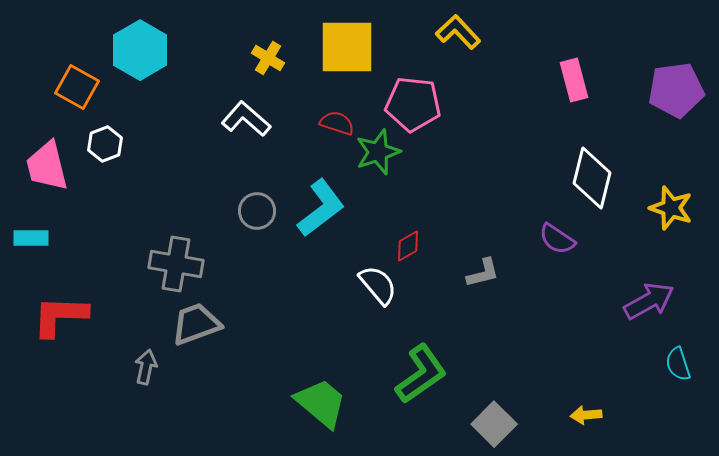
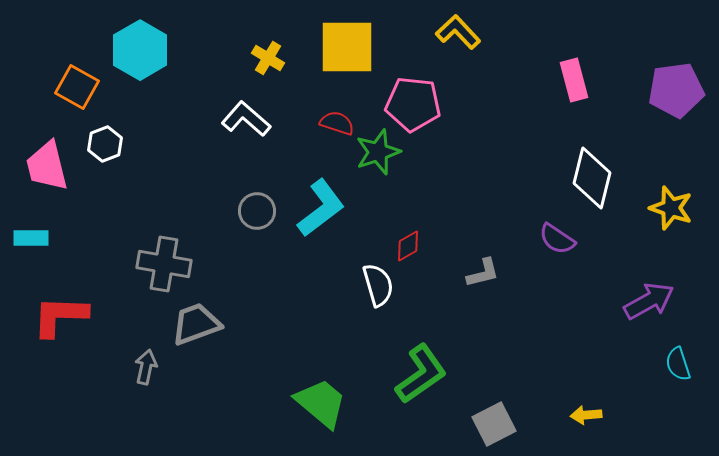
gray cross: moved 12 px left
white semicircle: rotated 24 degrees clockwise
gray square: rotated 18 degrees clockwise
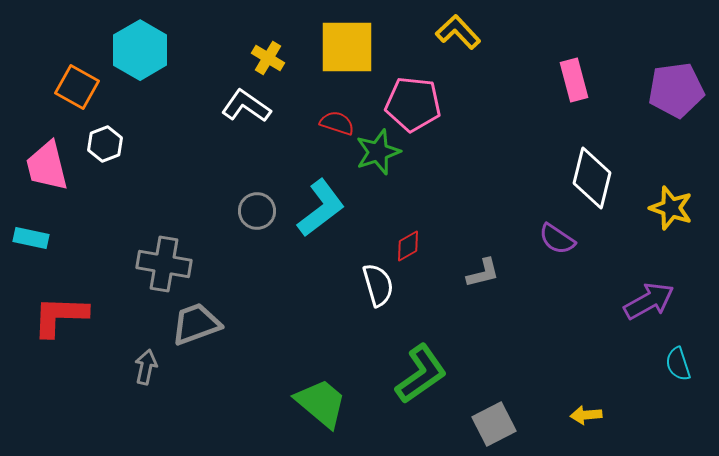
white L-shape: moved 13 px up; rotated 6 degrees counterclockwise
cyan rectangle: rotated 12 degrees clockwise
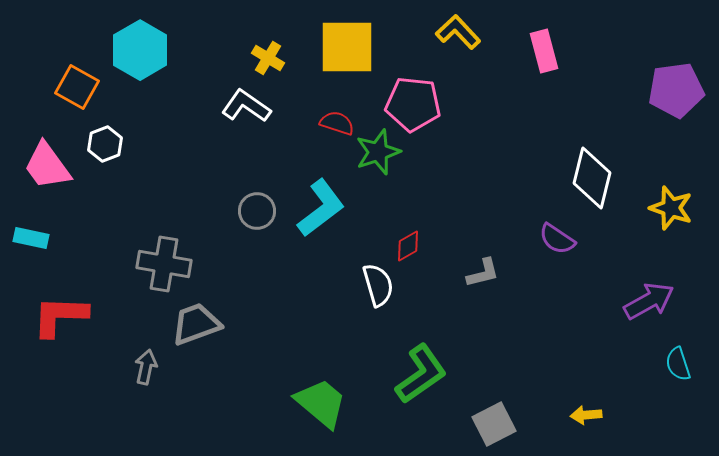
pink rectangle: moved 30 px left, 29 px up
pink trapezoid: rotated 22 degrees counterclockwise
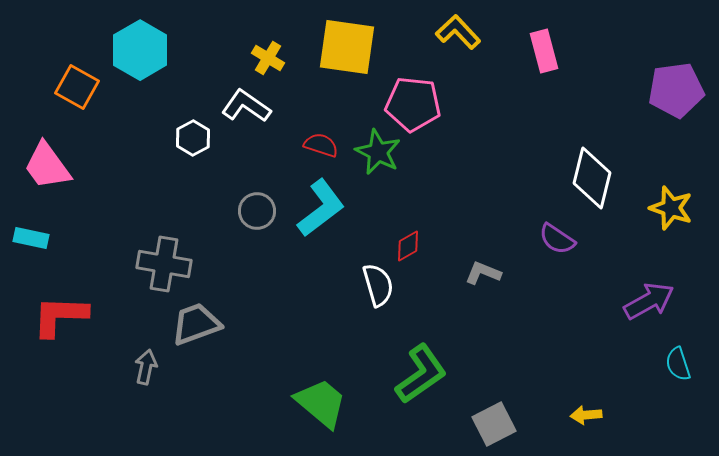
yellow square: rotated 8 degrees clockwise
red semicircle: moved 16 px left, 22 px down
white hexagon: moved 88 px right, 6 px up; rotated 8 degrees counterclockwise
green star: rotated 27 degrees counterclockwise
gray L-shape: rotated 144 degrees counterclockwise
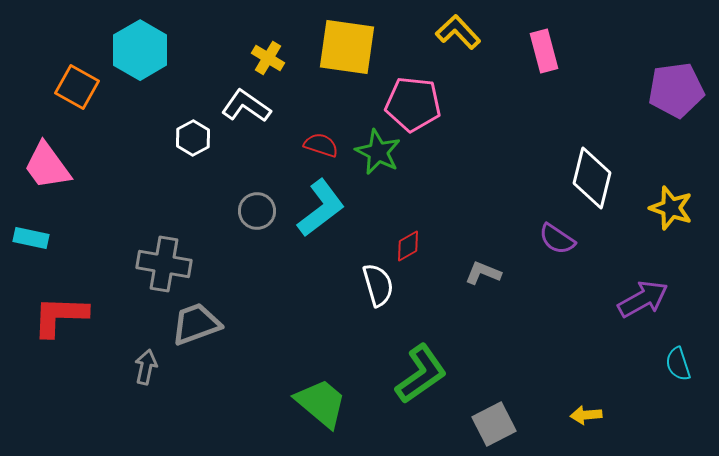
purple arrow: moved 6 px left, 2 px up
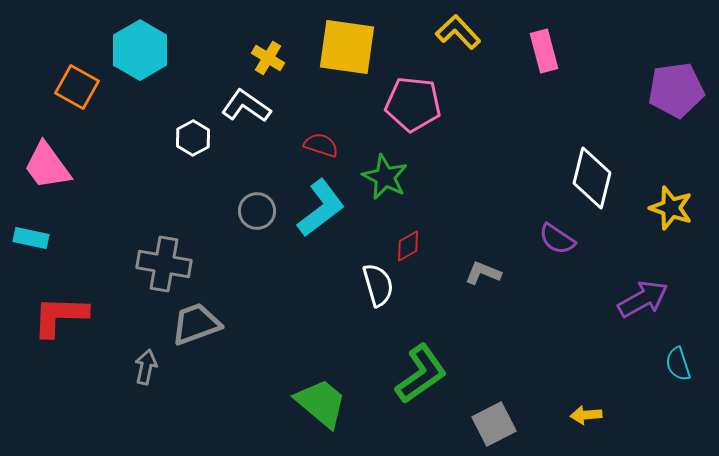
green star: moved 7 px right, 25 px down
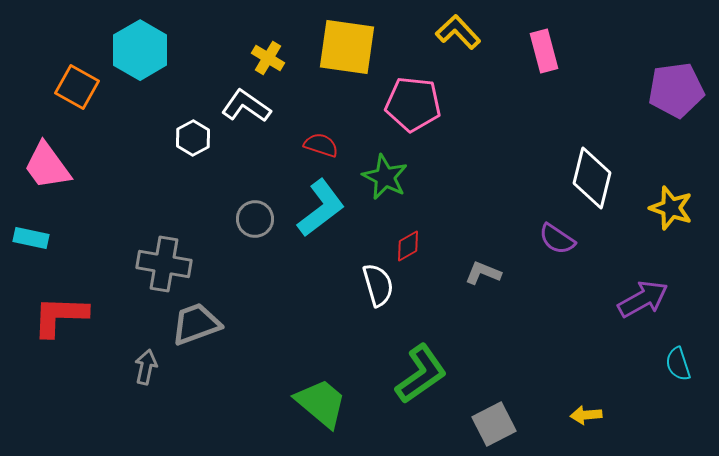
gray circle: moved 2 px left, 8 px down
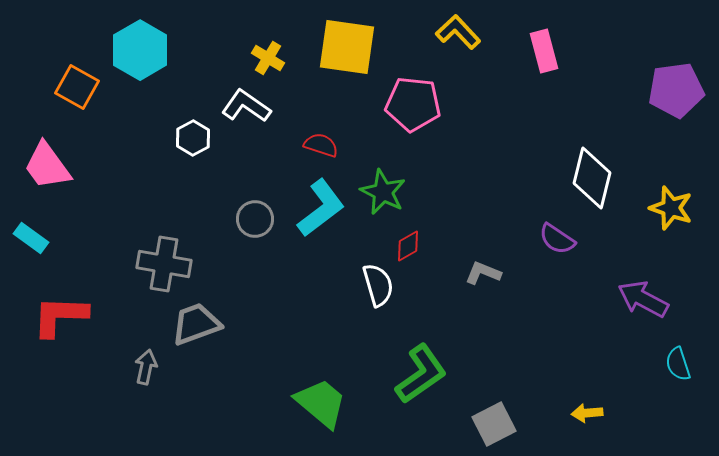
green star: moved 2 px left, 15 px down
cyan rectangle: rotated 24 degrees clockwise
purple arrow: rotated 123 degrees counterclockwise
yellow arrow: moved 1 px right, 2 px up
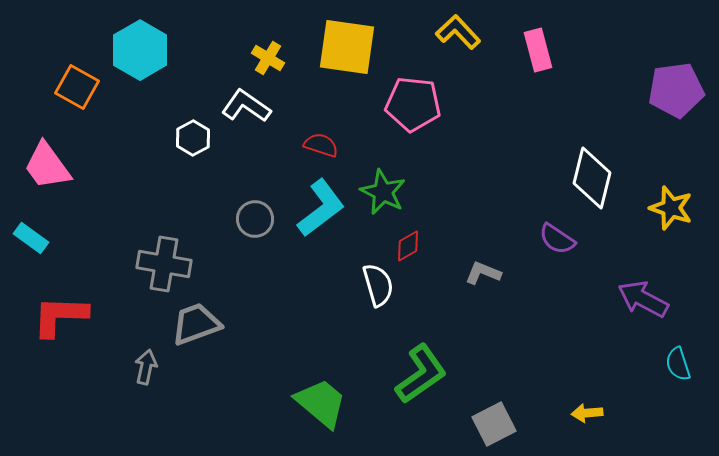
pink rectangle: moved 6 px left, 1 px up
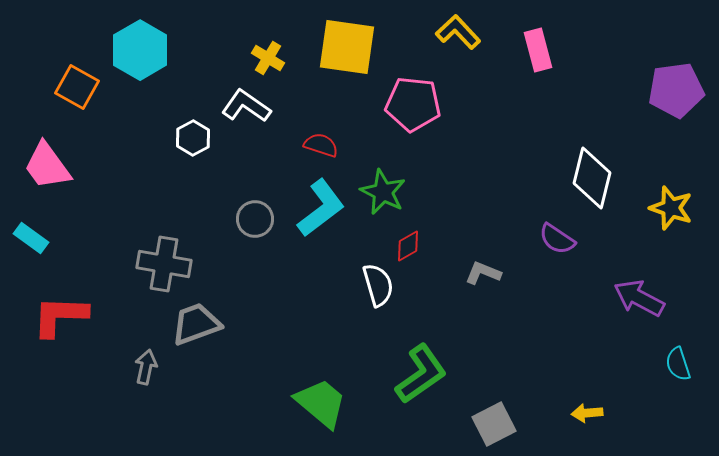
purple arrow: moved 4 px left, 1 px up
